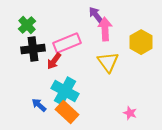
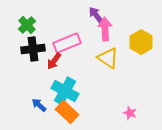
yellow triangle: moved 4 px up; rotated 20 degrees counterclockwise
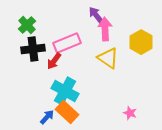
blue arrow: moved 8 px right, 12 px down; rotated 91 degrees clockwise
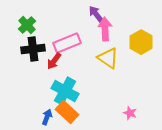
purple arrow: moved 1 px up
blue arrow: rotated 21 degrees counterclockwise
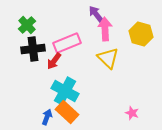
yellow hexagon: moved 8 px up; rotated 15 degrees counterclockwise
yellow triangle: rotated 10 degrees clockwise
pink star: moved 2 px right
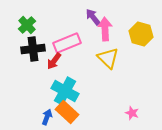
purple arrow: moved 3 px left, 3 px down
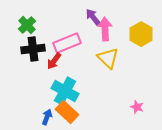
yellow hexagon: rotated 15 degrees clockwise
pink star: moved 5 px right, 6 px up
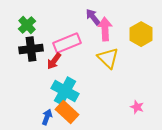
black cross: moved 2 px left
